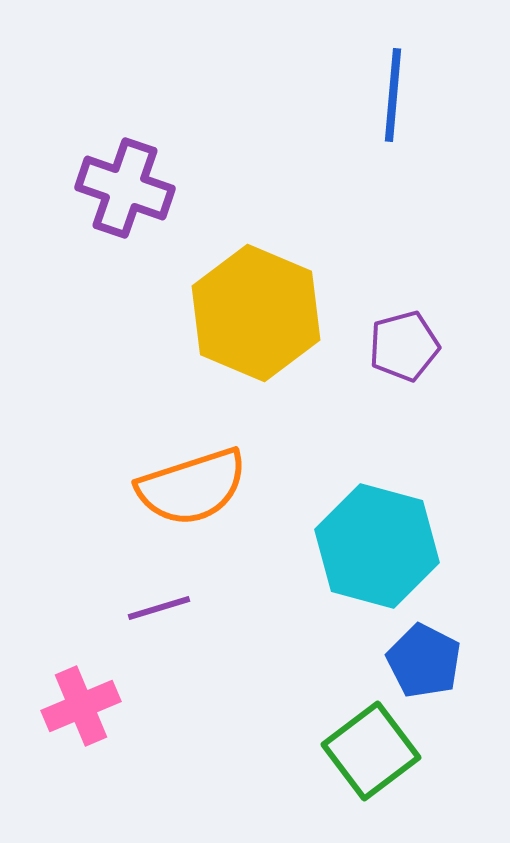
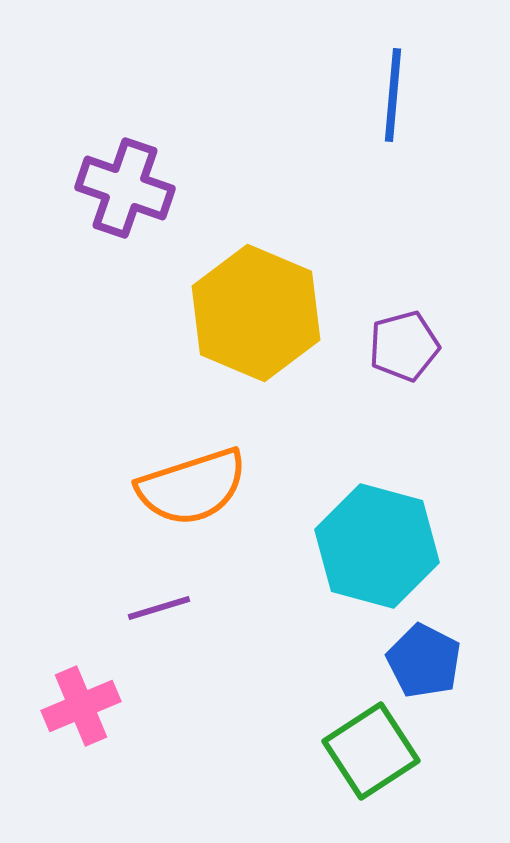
green square: rotated 4 degrees clockwise
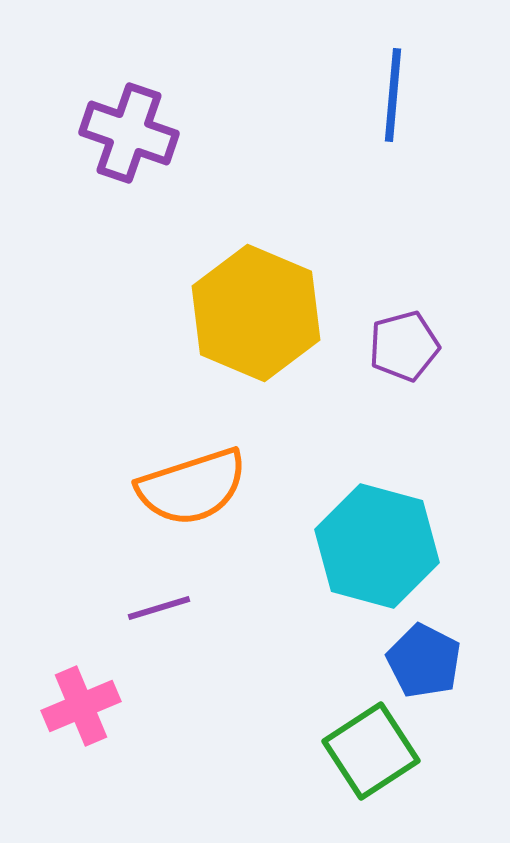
purple cross: moved 4 px right, 55 px up
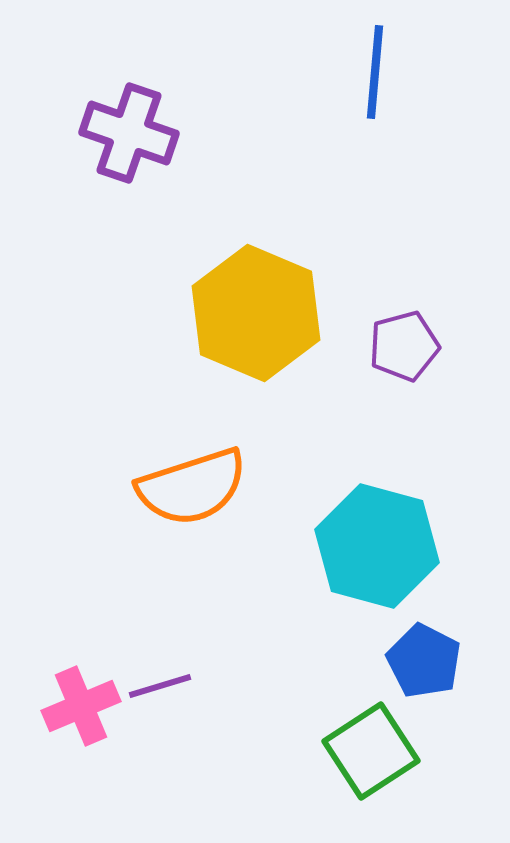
blue line: moved 18 px left, 23 px up
purple line: moved 1 px right, 78 px down
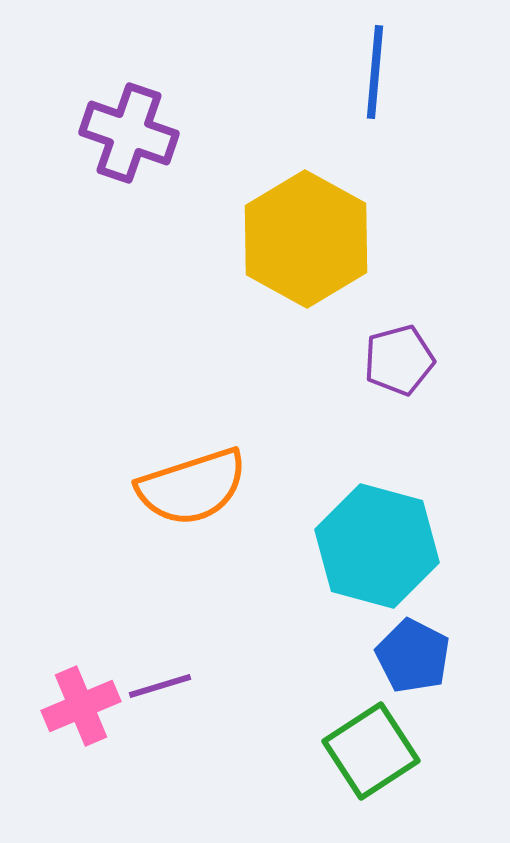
yellow hexagon: moved 50 px right, 74 px up; rotated 6 degrees clockwise
purple pentagon: moved 5 px left, 14 px down
blue pentagon: moved 11 px left, 5 px up
